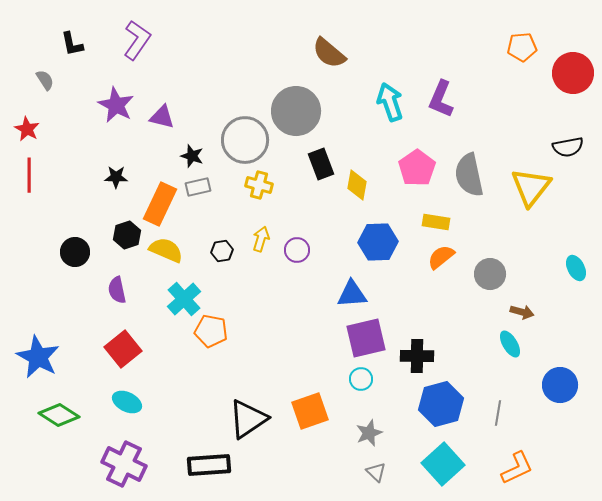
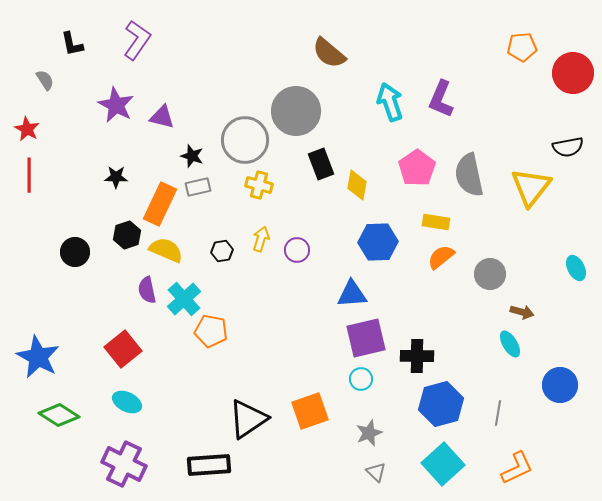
purple semicircle at (117, 290): moved 30 px right
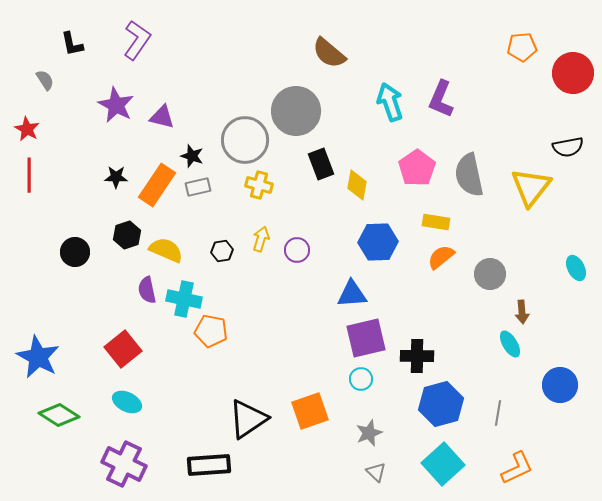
orange rectangle at (160, 204): moved 3 px left, 19 px up; rotated 9 degrees clockwise
cyan cross at (184, 299): rotated 36 degrees counterclockwise
brown arrow at (522, 312): rotated 70 degrees clockwise
